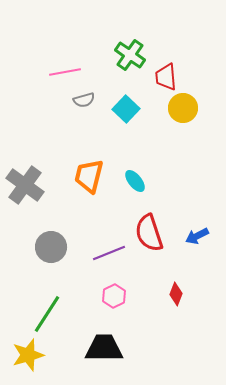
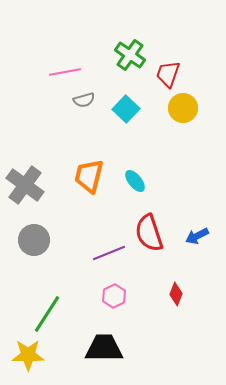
red trapezoid: moved 2 px right, 3 px up; rotated 24 degrees clockwise
gray circle: moved 17 px left, 7 px up
yellow star: rotated 16 degrees clockwise
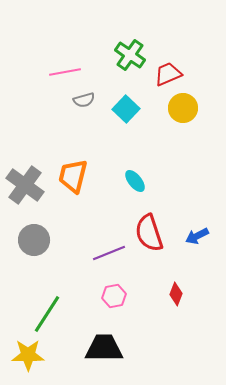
red trapezoid: rotated 48 degrees clockwise
orange trapezoid: moved 16 px left
pink hexagon: rotated 15 degrees clockwise
